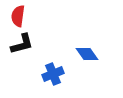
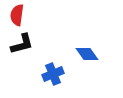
red semicircle: moved 1 px left, 1 px up
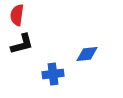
blue diamond: rotated 60 degrees counterclockwise
blue cross: rotated 15 degrees clockwise
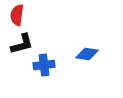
blue diamond: rotated 15 degrees clockwise
blue cross: moved 9 px left, 9 px up
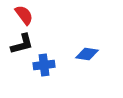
red semicircle: moved 7 px right; rotated 135 degrees clockwise
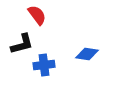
red semicircle: moved 13 px right
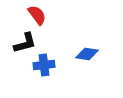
black L-shape: moved 3 px right, 1 px up
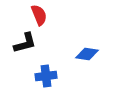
red semicircle: moved 2 px right; rotated 15 degrees clockwise
blue cross: moved 2 px right, 11 px down
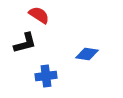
red semicircle: rotated 35 degrees counterclockwise
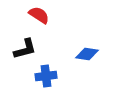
black L-shape: moved 6 px down
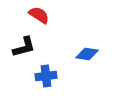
black L-shape: moved 1 px left, 2 px up
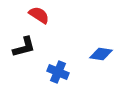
blue diamond: moved 14 px right
blue cross: moved 12 px right, 4 px up; rotated 30 degrees clockwise
